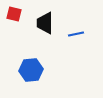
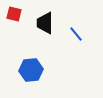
blue line: rotated 63 degrees clockwise
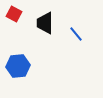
red square: rotated 14 degrees clockwise
blue hexagon: moved 13 px left, 4 px up
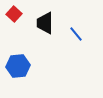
red square: rotated 14 degrees clockwise
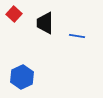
blue line: moved 1 px right, 2 px down; rotated 42 degrees counterclockwise
blue hexagon: moved 4 px right, 11 px down; rotated 20 degrees counterclockwise
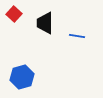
blue hexagon: rotated 10 degrees clockwise
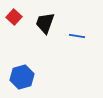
red square: moved 3 px down
black trapezoid: rotated 20 degrees clockwise
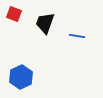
red square: moved 3 px up; rotated 21 degrees counterclockwise
blue hexagon: moved 1 px left; rotated 10 degrees counterclockwise
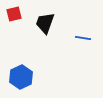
red square: rotated 35 degrees counterclockwise
blue line: moved 6 px right, 2 px down
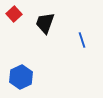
red square: rotated 28 degrees counterclockwise
blue line: moved 1 px left, 2 px down; rotated 63 degrees clockwise
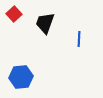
blue line: moved 3 px left, 1 px up; rotated 21 degrees clockwise
blue hexagon: rotated 20 degrees clockwise
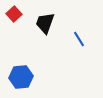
blue line: rotated 35 degrees counterclockwise
